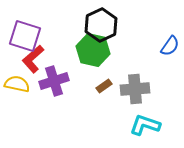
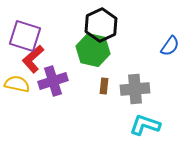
purple cross: moved 1 px left
brown rectangle: rotated 49 degrees counterclockwise
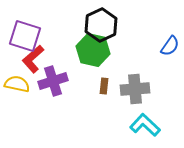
cyan L-shape: rotated 24 degrees clockwise
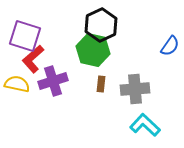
brown rectangle: moved 3 px left, 2 px up
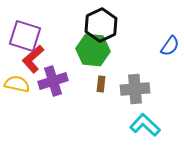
green hexagon: rotated 8 degrees counterclockwise
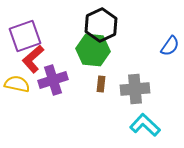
purple square: rotated 36 degrees counterclockwise
purple cross: moved 1 px up
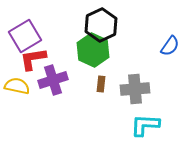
purple square: rotated 12 degrees counterclockwise
green hexagon: rotated 20 degrees clockwise
red L-shape: rotated 32 degrees clockwise
yellow semicircle: moved 2 px down
cyan L-shape: rotated 40 degrees counterclockwise
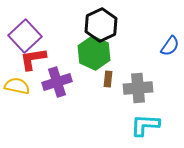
purple square: rotated 12 degrees counterclockwise
green hexagon: moved 1 px right, 3 px down
purple cross: moved 4 px right, 2 px down
brown rectangle: moved 7 px right, 5 px up
gray cross: moved 3 px right, 1 px up
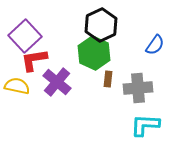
blue semicircle: moved 15 px left, 1 px up
red L-shape: moved 1 px right, 1 px down
purple cross: rotated 32 degrees counterclockwise
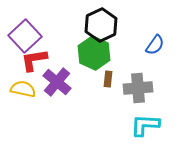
yellow semicircle: moved 6 px right, 3 px down
